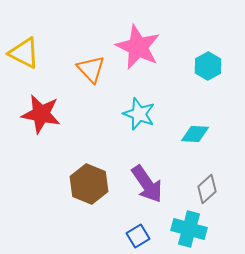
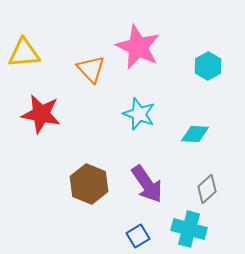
yellow triangle: rotated 32 degrees counterclockwise
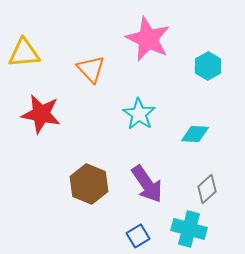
pink star: moved 10 px right, 8 px up
cyan star: rotated 12 degrees clockwise
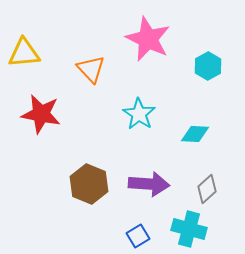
purple arrow: moved 2 px right; rotated 51 degrees counterclockwise
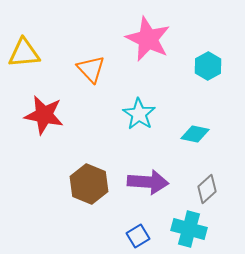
red star: moved 3 px right, 1 px down
cyan diamond: rotated 8 degrees clockwise
purple arrow: moved 1 px left, 2 px up
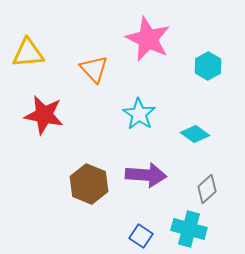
yellow triangle: moved 4 px right
orange triangle: moved 3 px right
cyan diamond: rotated 24 degrees clockwise
purple arrow: moved 2 px left, 7 px up
blue square: moved 3 px right; rotated 25 degrees counterclockwise
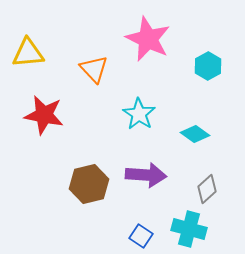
brown hexagon: rotated 24 degrees clockwise
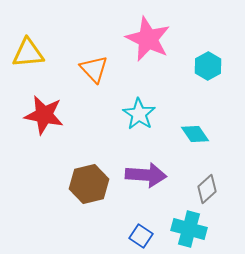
cyan diamond: rotated 20 degrees clockwise
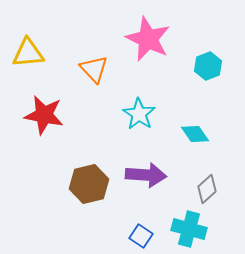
cyan hexagon: rotated 8 degrees clockwise
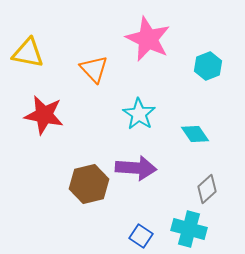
yellow triangle: rotated 16 degrees clockwise
purple arrow: moved 10 px left, 7 px up
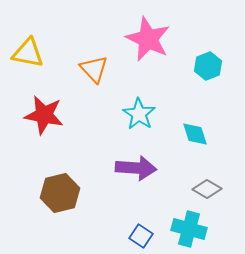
cyan diamond: rotated 16 degrees clockwise
brown hexagon: moved 29 px left, 9 px down
gray diamond: rotated 72 degrees clockwise
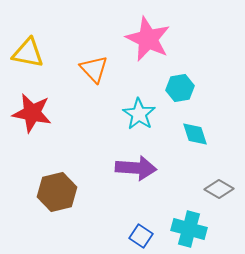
cyan hexagon: moved 28 px left, 22 px down; rotated 12 degrees clockwise
red star: moved 12 px left, 2 px up
gray diamond: moved 12 px right
brown hexagon: moved 3 px left, 1 px up
